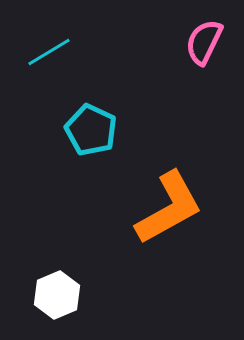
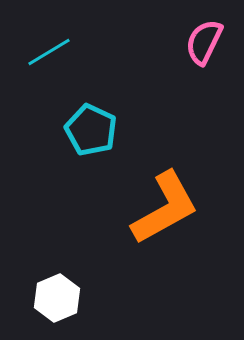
orange L-shape: moved 4 px left
white hexagon: moved 3 px down
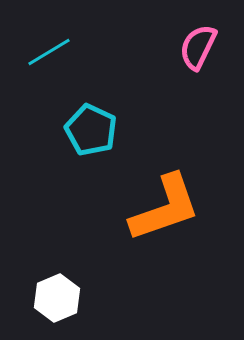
pink semicircle: moved 6 px left, 5 px down
orange L-shape: rotated 10 degrees clockwise
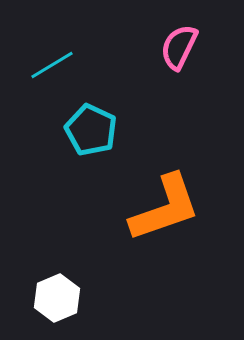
pink semicircle: moved 19 px left
cyan line: moved 3 px right, 13 px down
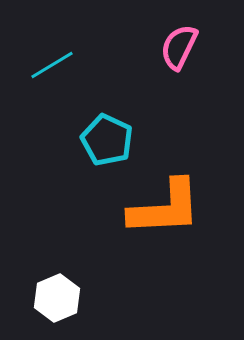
cyan pentagon: moved 16 px right, 10 px down
orange L-shape: rotated 16 degrees clockwise
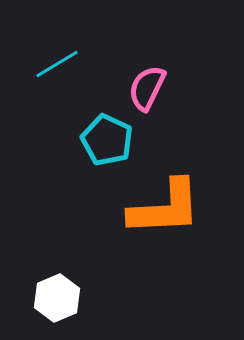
pink semicircle: moved 32 px left, 41 px down
cyan line: moved 5 px right, 1 px up
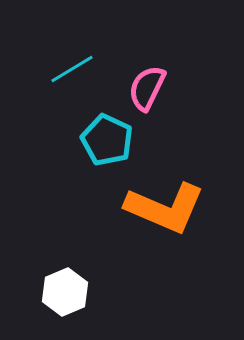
cyan line: moved 15 px right, 5 px down
orange L-shape: rotated 26 degrees clockwise
white hexagon: moved 8 px right, 6 px up
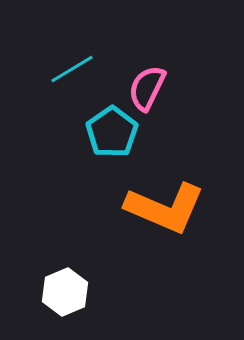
cyan pentagon: moved 5 px right, 8 px up; rotated 12 degrees clockwise
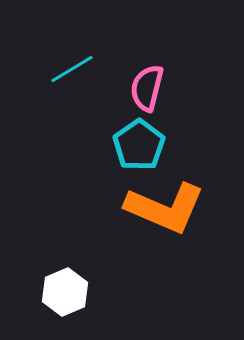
pink semicircle: rotated 12 degrees counterclockwise
cyan pentagon: moved 27 px right, 13 px down
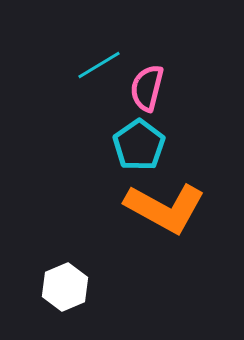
cyan line: moved 27 px right, 4 px up
orange L-shape: rotated 6 degrees clockwise
white hexagon: moved 5 px up
